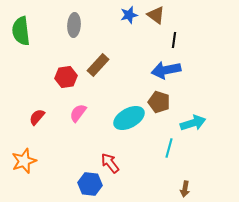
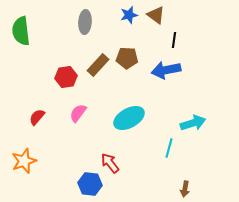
gray ellipse: moved 11 px right, 3 px up
brown pentagon: moved 32 px left, 44 px up; rotated 15 degrees counterclockwise
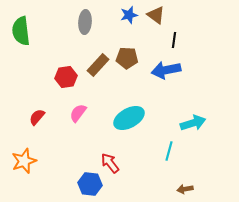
cyan line: moved 3 px down
brown arrow: rotated 70 degrees clockwise
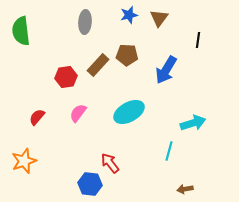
brown triangle: moved 3 px right, 3 px down; rotated 30 degrees clockwise
black line: moved 24 px right
brown pentagon: moved 3 px up
blue arrow: rotated 48 degrees counterclockwise
cyan ellipse: moved 6 px up
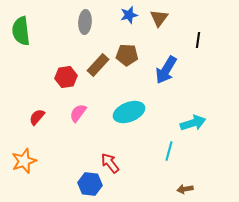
cyan ellipse: rotated 8 degrees clockwise
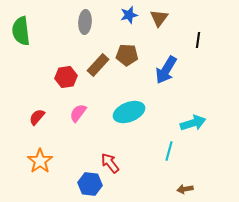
orange star: moved 16 px right; rotated 15 degrees counterclockwise
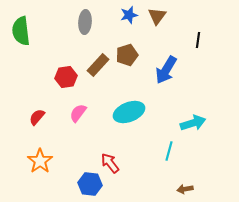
brown triangle: moved 2 px left, 2 px up
brown pentagon: rotated 20 degrees counterclockwise
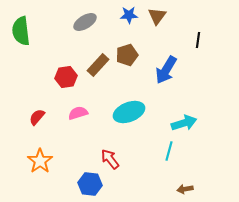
blue star: rotated 12 degrees clockwise
gray ellipse: rotated 55 degrees clockwise
pink semicircle: rotated 36 degrees clockwise
cyan arrow: moved 9 px left
red arrow: moved 4 px up
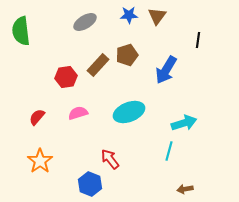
blue hexagon: rotated 15 degrees clockwise
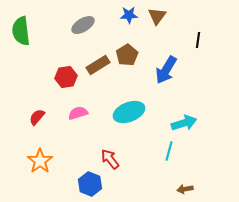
gray ellipse: moved 2 px left, 3 px down
brown pentagon: rotated 15 degrees counterclockwise
brown rectangle: rotated 15 degrees clockwise
